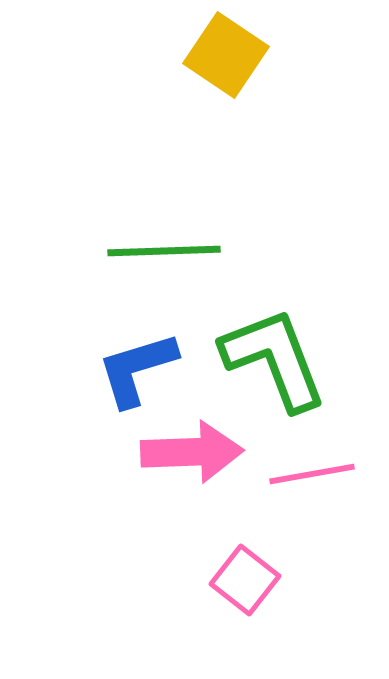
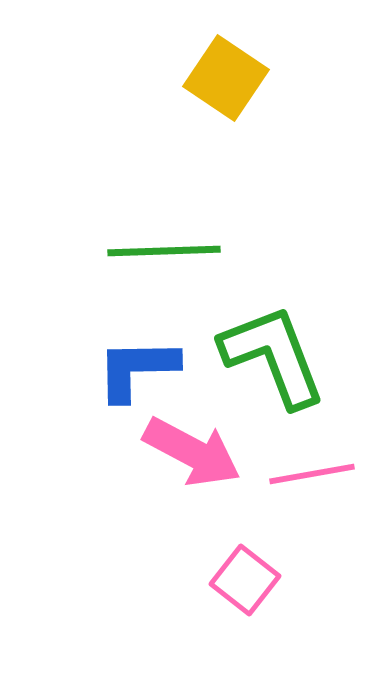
yellow square: moved 23 px down
green L-shape: moved 1 px left, 3 px up
blue L-shape: rotated 16 degrees clockwise
pink arrow: rotated 30 degrees clockwise
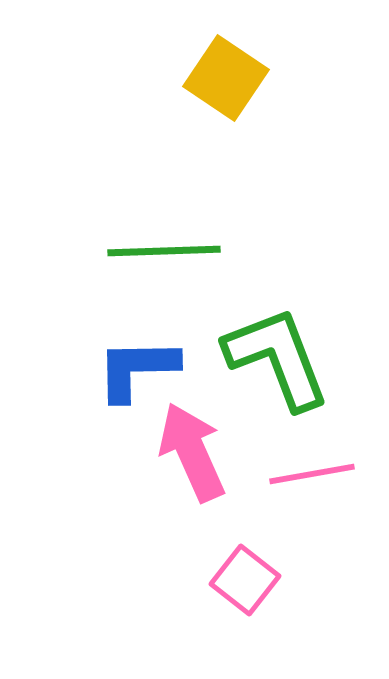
green L-shape: moved 4 px right, 2 px down
pink arrow: rotated 142 degrees counterclockwise
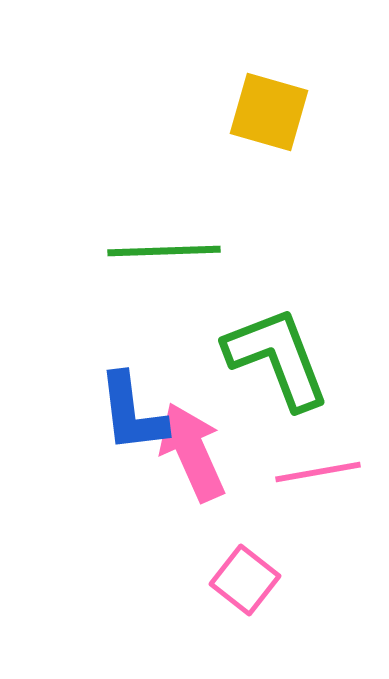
yellow square: moved 43 px right, 34 px down; rotated 18 degrees counterclockwise
blue L-shape: moved 5 px left, 44 px down; rotated 96 degrees counterclockwise
pink line: moved 6 px right, 2 px up
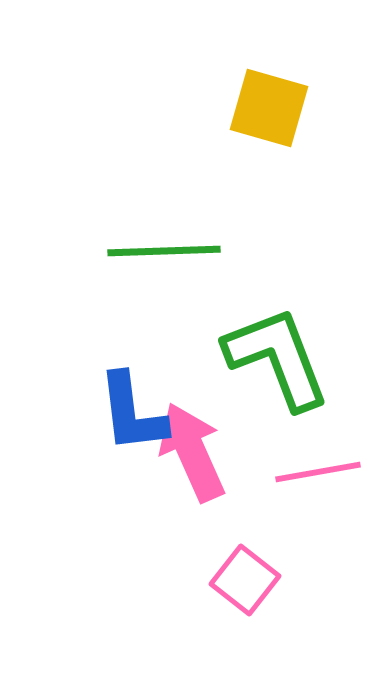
yellow square: moved 4 px up
